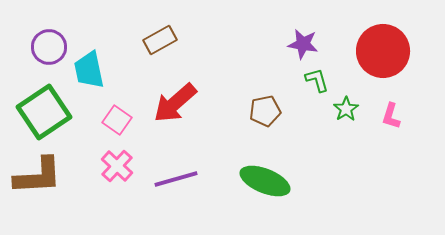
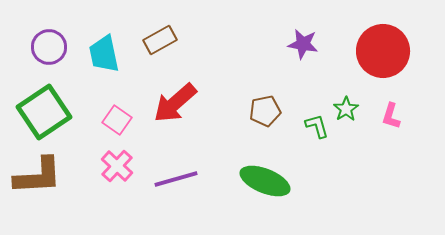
cyan trapezoid: moved 15 px right, 16 px up
green L-shape: moved 46 px down
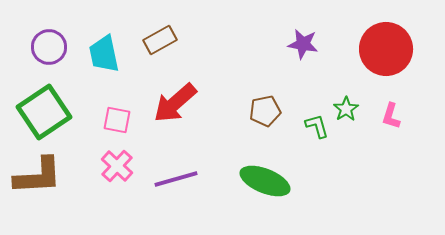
red circle: moved 3 px right, 2 px up
pink square: rotated 24 degrees counterclockwise
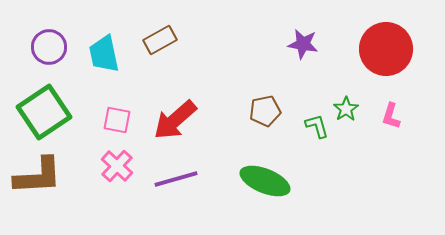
red arrow: moved 17 px down
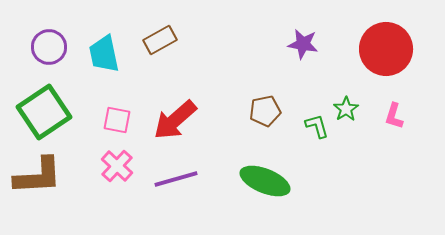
pink L-shape: moved 3 px right
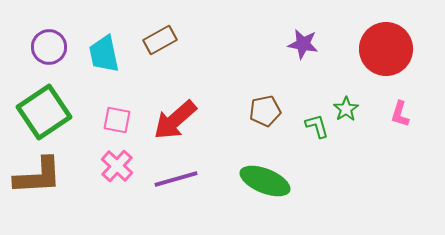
pink L-shape: moved 6 px right, 2 px up
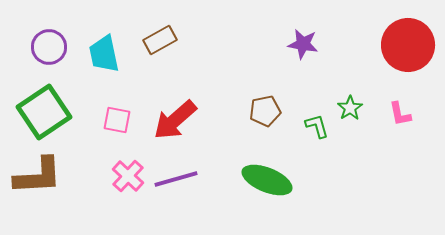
red circle: moved 22 px right, 4 px up
green star: moved 4 px right, 1 px up
pink L-shape: rotated 28 degrees counterclockwise
pink cross: moved 11 px right, 10 px down
green ellipse: moved 2 px right, 1 px up
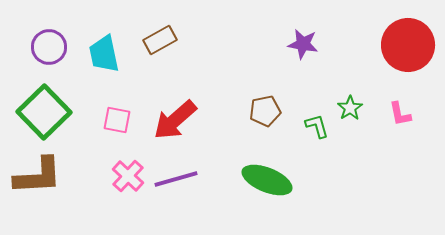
green square: rotated 10 degrees counterclockwise
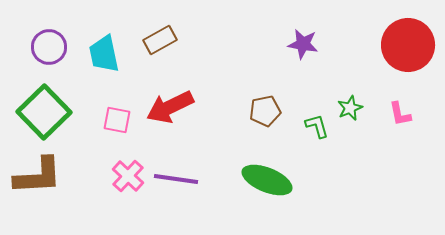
green star: rotated 10 degrees clockwise
red arrow: moved 5 px left, 13 px up; rotated 15 degrees clockwise
purple line: rotated 24 degrees clockwise
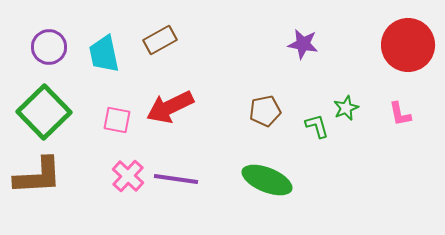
green star: moved 4 px left
